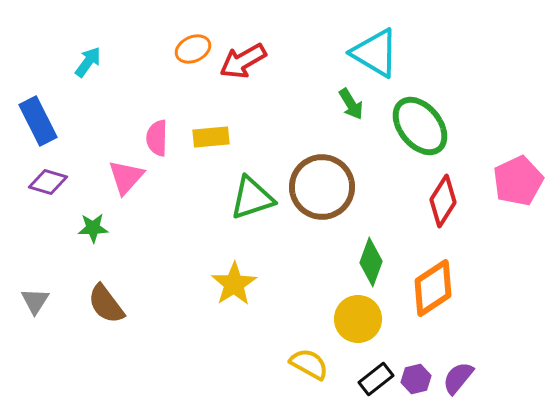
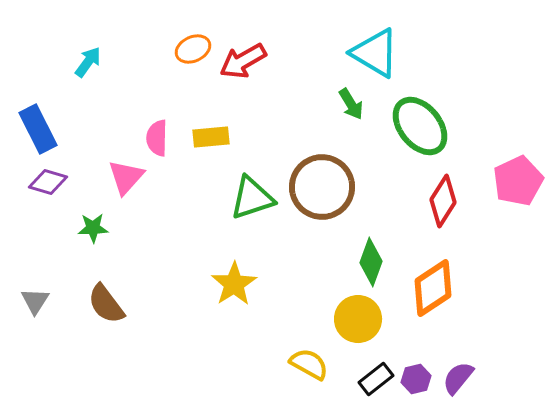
blue rectangle: moved 8 px down
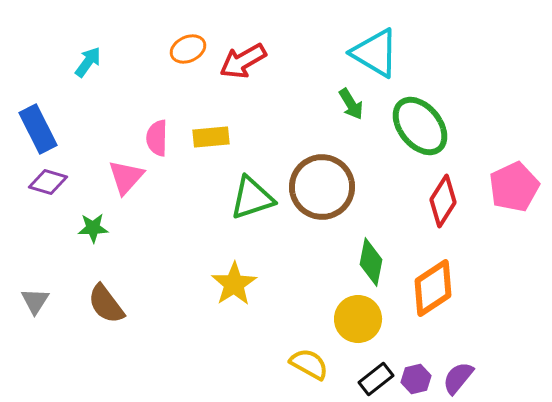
orange ellipse: moved 5 px left
pink pentagon: moved 4 px left, 6 px down
green diamond: rotated 9 degrees counterclockwise
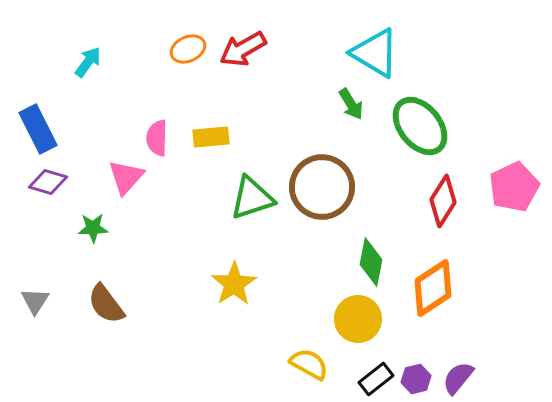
red arrow: moved 12 px up
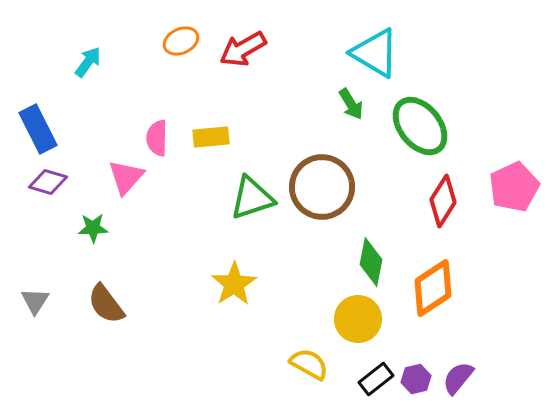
orange ellipse: moved 7 px left, 8 px up
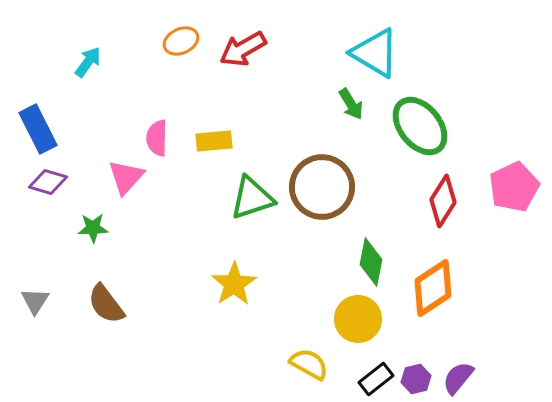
yellow rectangle: moved 3 px right, 4 px down
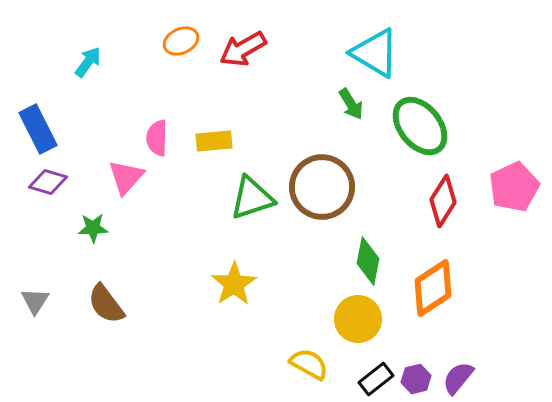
green diamond: moved 3 px left, 1 px up
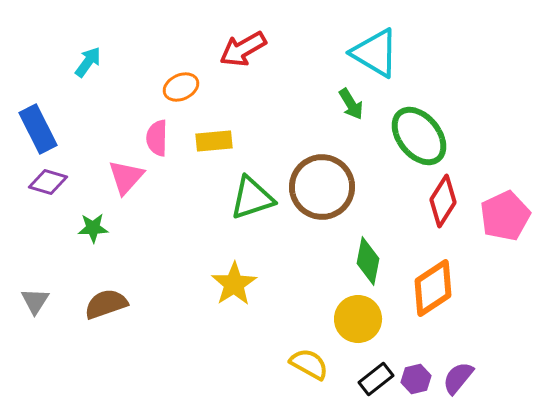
orange ellipse: moved 46 px down
green ellipse: moved 1 px left, 10 px down
pink pentagon: moved 9 px left, 29 px down
brown semicircle: rotated 108 degrees clockwise
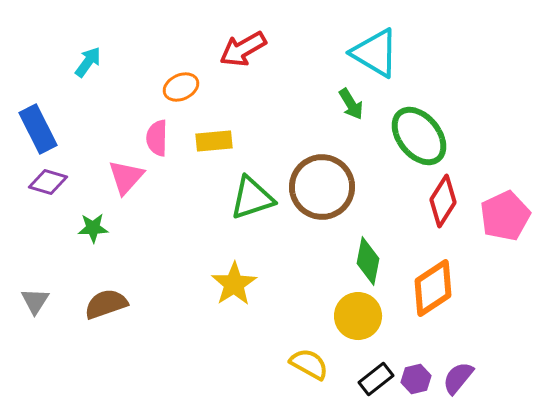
yellow circle: moved 3 px up
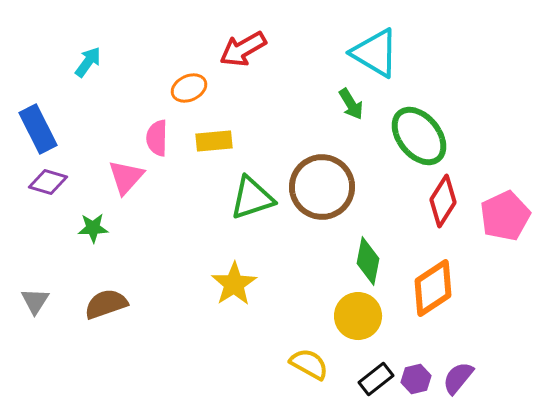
orange ellipse: moved 8 px right, 1 px down
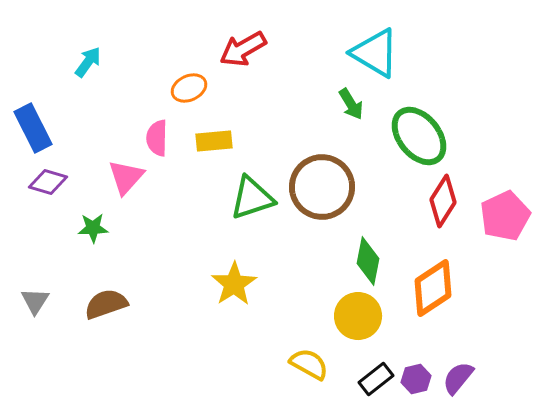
blue rectangle: moved 5 px left, 1 px up
